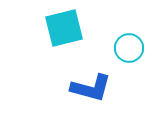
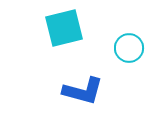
blue L-shape: moved 8 px left, 3 px down
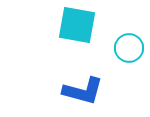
cyan square: moved 13 px right, 3 px up; rotated 24 degrees clockwise
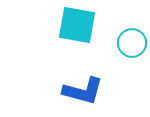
cyan circle: moved 3 px right, 5 px up
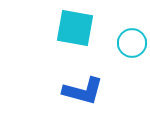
cyan square: moved 2 px left, 3 px down
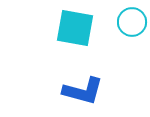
cyan circle: moved 21 px up
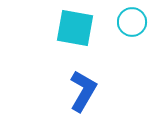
blue L-shape: rotated 75 degrees counterclockwise
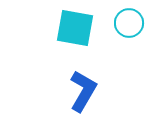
cyan circle: moved 3 px left, 1 px down
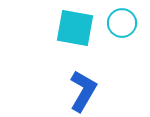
cyan circle: moved 7 px left
